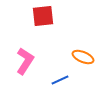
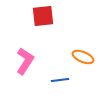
blue line: rotated 18 degrees clockwise
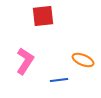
orange ellipse: moved 3 px down
blue line: moved 1 px left
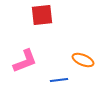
red square: moved 1 px left, 1 px up
pink L-shape: rotated 36 degrees clockwise
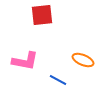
pink L-shape: rotated 32 degrees clockwise
blue line: moved 1 px left; rotated 36 degrees clockwise
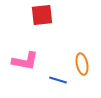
orange ellipse: moved 1 px left, 4 px down; rotated 55 degrees clockwise
blue line: rotated 12 degrees counterclockwise
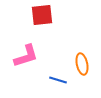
pink L-shape: moved 1 px right, 5 px up; rotated 28 degrees counterclockwise
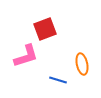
red square: moved 3 px right, 14 px down; rotated 15 degrees counterclockwise
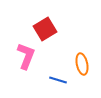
red square: rotated 10 degrees counterclockwise
pink L-shape: rotated 52 degrees counterclockwise
